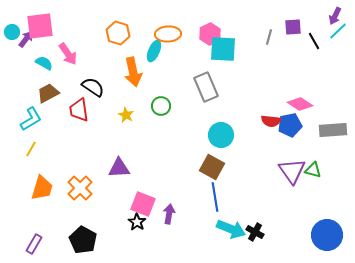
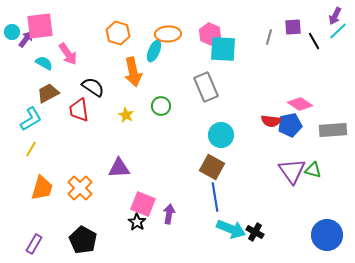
pink hexagon at (210, 34): rotated 10 degrees counterclockwise
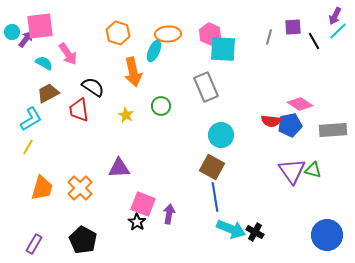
yellow line at (31, 149): moved 3 px left, 2 px up
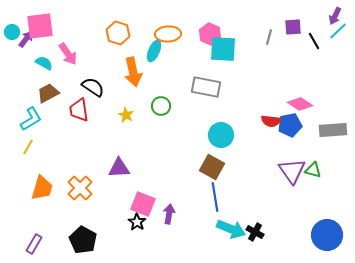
gray rectangle at (206, 87): rotated 56 degrees counterclockwise
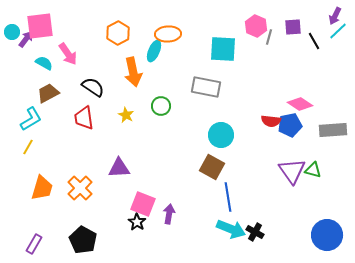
orange hexagon at (118, 33): rotated 15 degrees clockwise
pink hexagon at (210, 34): moved 46 px right, 8 px up
red trapezoid at (79, 110): moved 5 px right, 8 px down
blue line at (215, 197): moved 13 px right
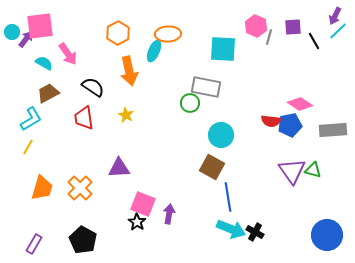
orange arrow at (133, 72): moved 4 px left, 1 px up
green circle at (161, 106): moved 29 px right, 3 px up
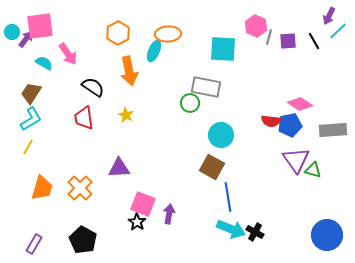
purple arrow at (335, 16): moved 6 px left
purple square at (293, 27): moved 5 px left, 14 px down
brown trapezoid at (48, 93): moved 17 px left; rotated 30 degrees counterclockwise
purple triangle at (292, 171): moved 4 px right, 11 px up
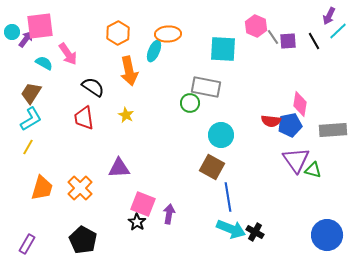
gray line at (269, 37): moved 4 px right; rotated 49 degrees counterclockwise
pink diamond at (300, 104): rotated 65 degrees clockwise
purple rectangle at (34, 244): moved 7 px left
